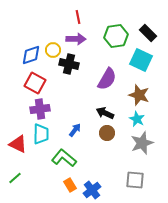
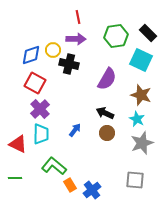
brown star: moved 2 px right
purple cross: rotated 36 degrees counterclockwise
green L-shape: moved 10 px left, 8 px down
green line: rotated 40 degrees clockwise
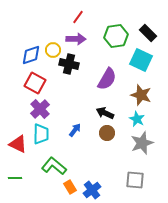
red line: rotated 48 degrees clockwise
orange rectangle: moved 2 px down
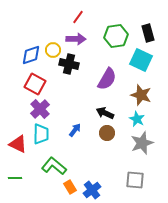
black rectangle: rotated 30 degrees clockwise
red square: moved 1 px down
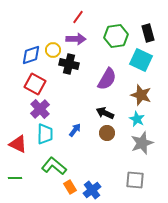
cyan trapezoid: moved 4 px right
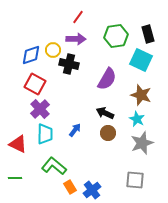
black rectangle: moved 1 px down
brown circle: moved 1 px right
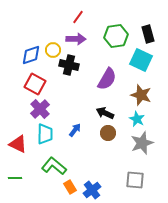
black cross: moved 1 px down
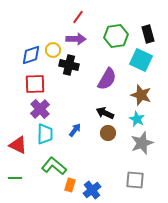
red square: rotated 30 degrees counterclockwise
red triangle: moved 1 px down
orange rectangle: moved 2 px up; rotated 48 degrees clockwise
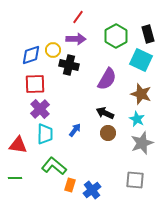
green hexagon: rotated 20 degrees counterclockwise
brown star: moved 1 px up
red triangle: rotated 18 degrees counterclockwise
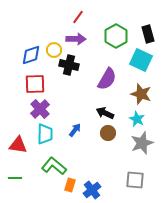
yellow circle: moved 1 px right
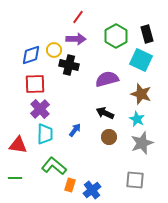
black rectangle: moved 1 px left
purple semicircle: rotated 135 degrees counterclockwise
brown circle: moved 1 px right, 4 px down
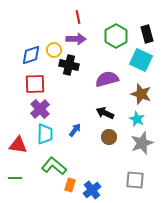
red line: rotated 48 degrees counterclockwise
